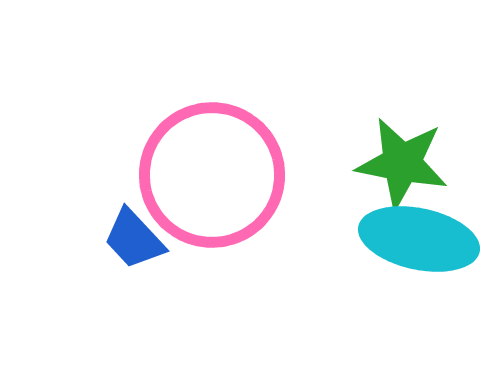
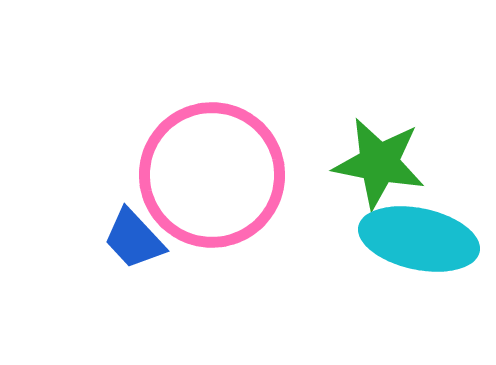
green star: moved 23 px left
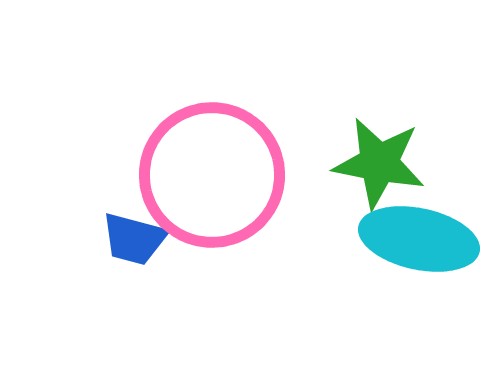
blue trapezoid: rotated 32 degrees counterclockwise
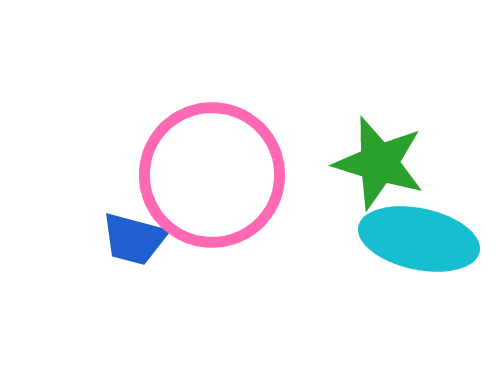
green star: rotated 6 degrees clockwise
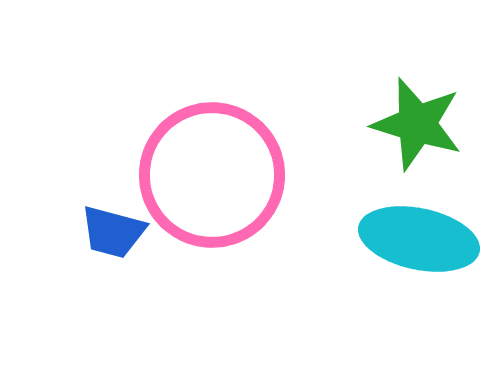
green star: moved 38 px right, 39 px up
blue trapezoid: moved 21 px left, 7 px up
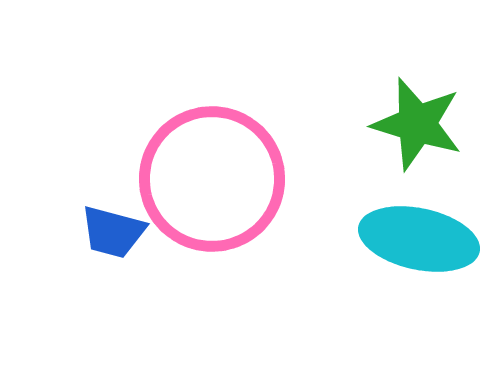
pink circle: moved 4 px down
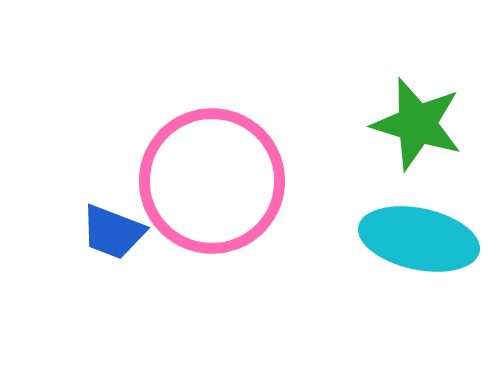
pink circle: moved 2 px down
blue trapezoid: rotated 6 degrees clockwise
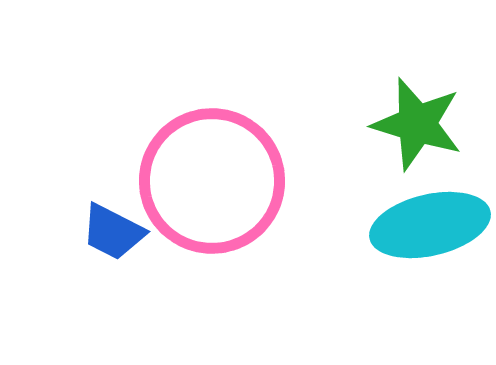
blue trapezoid: rotated 6 degrees clockwise
cyan ellipse: moved 11 px right, 14 px up; rotated 25 degrees counterclockwise
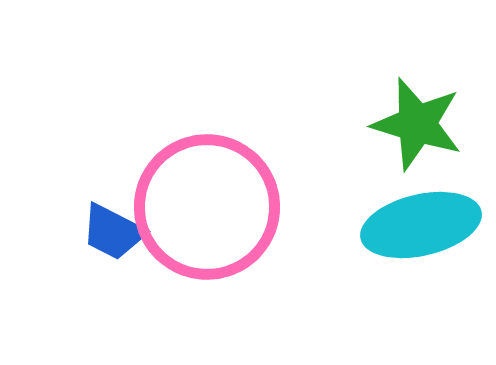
pink circle: moved 5 px left, 26 px down
cyan ellipse: moved 9 px left
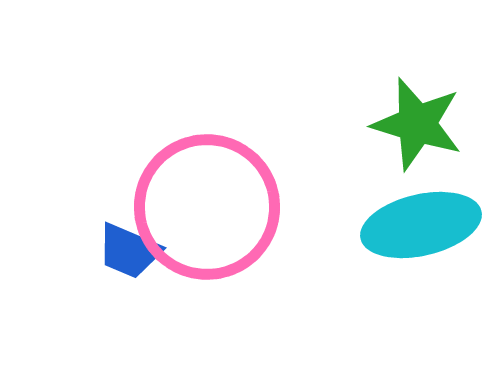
blue trapezoid: moved 16 px right, 19 px down; rotated 4 degrees counterclockwise
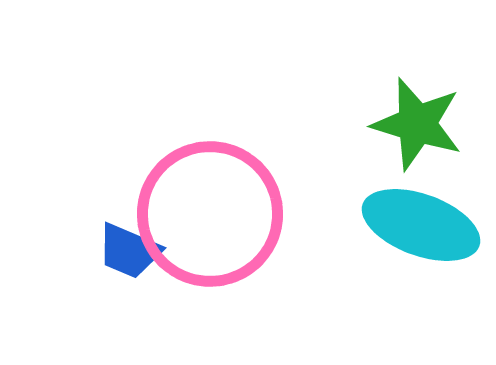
pink circle: moved 3 px right, 7 px down
cyan ellipse: rotated 33 degrees clockwise
